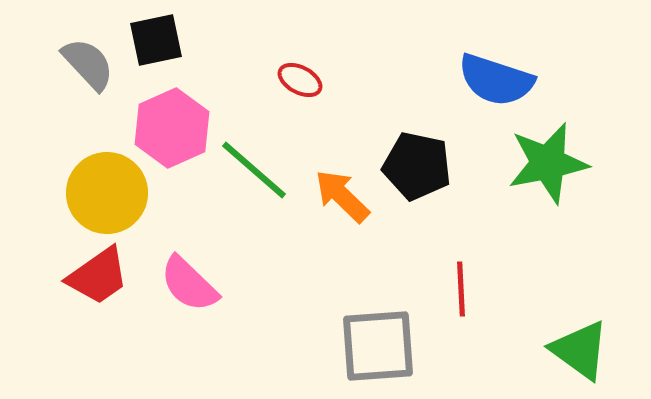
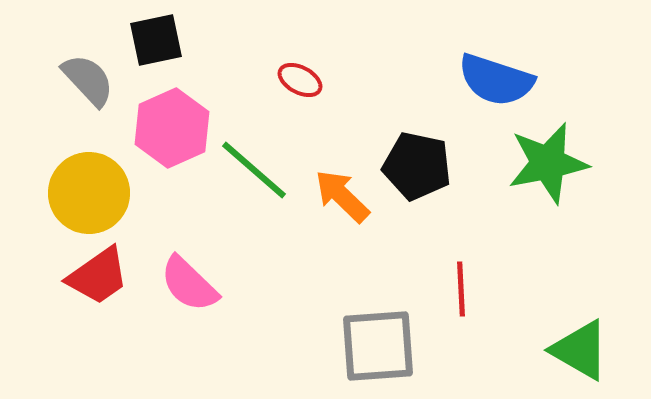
gray semicircle: moved 16 px down
yellow circle: moved 18 px left
green triangle: rotated 6 degrees counterclockwise
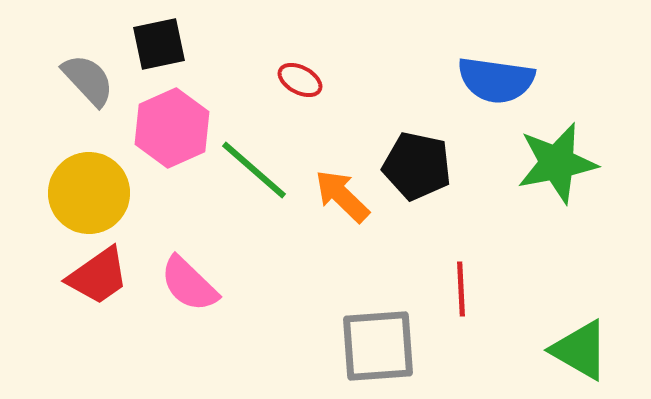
black square: moved 3 px right, 4 px down
blue semicircle: rotated 10 degrees counterclockwise
green star: moved 9 px right
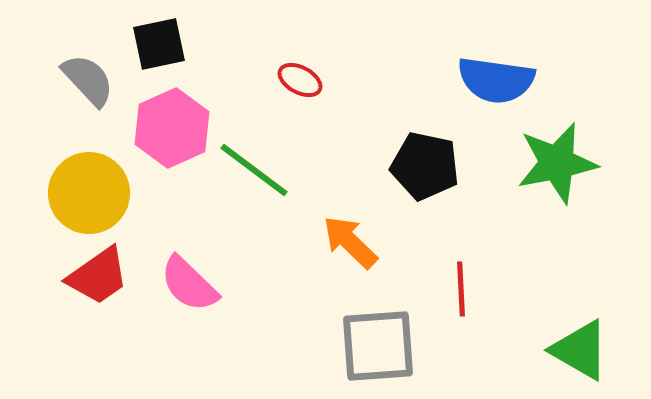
black pentagon: moved 8 px right
green line: rotated 4 degrees counterclockwise
orange arrow: moved 8 px right, 46 px down
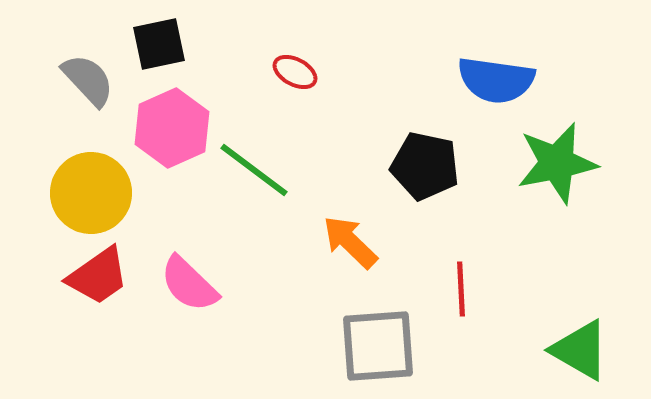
red ellipse: moved 5 px left, 8 px up
yellow circle: moved 2 px right
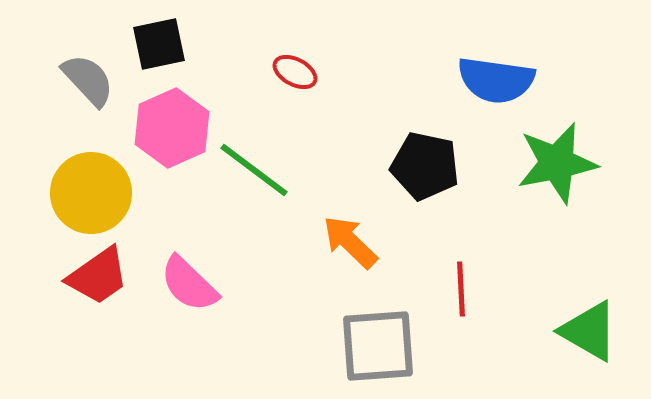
green triangle: moved 9 px right, 19 px up
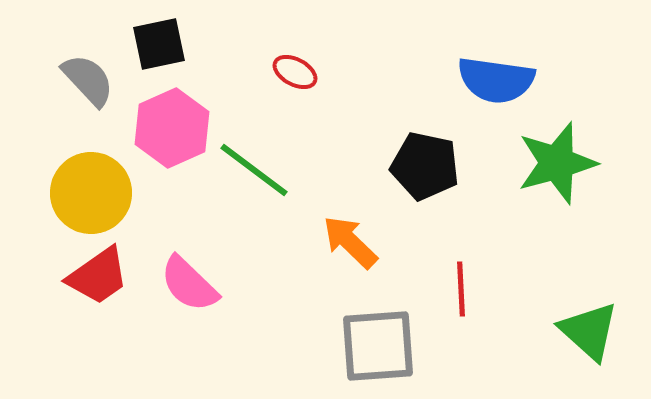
green star: rotated 4 degrees counterclockwise
green triangle: rotated 12 degrees clockwise
